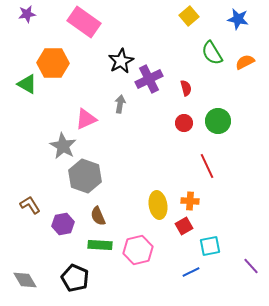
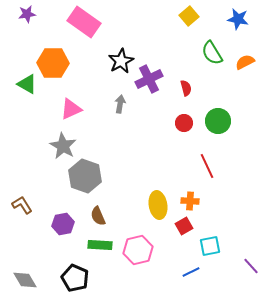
pink triangle: moved 15 px left, 10 px up
brown L-shape: moved 8 px left
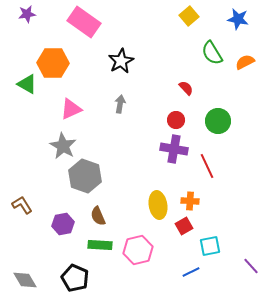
purple cross: moved 25 px right, 70 px down; rotated 36 degrees clockwise
red semicircle: rotated 28 degrees counterclockwise
red circle: moved 8 px left, 3 px up
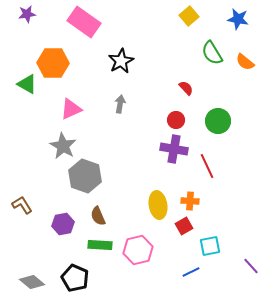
orange semicircle: rotated 114 degrees counterclockwise
gray diamond: moved 7 px right, 2 px down; rotated 20 degrees counterclockwise
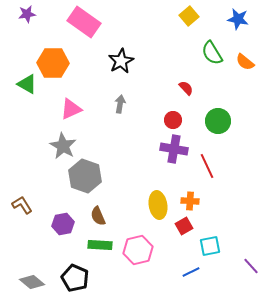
red circle: moved 3 px left
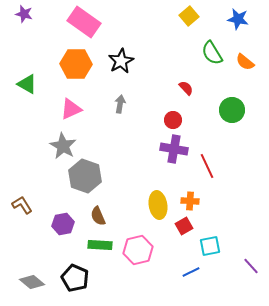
purple star: moved 3 px left; rotated 24 degrees clockwise
orange hexagon: moved 23 px right, 1 px down
green circle: moved 14 px right, 11 px up
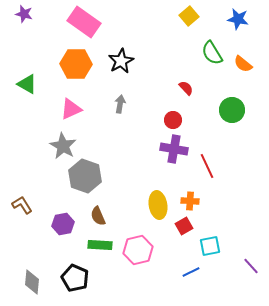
orange semicircle: moved 2 px left, 2 px down
gray diamond: rotated 55 degrees clockwise
